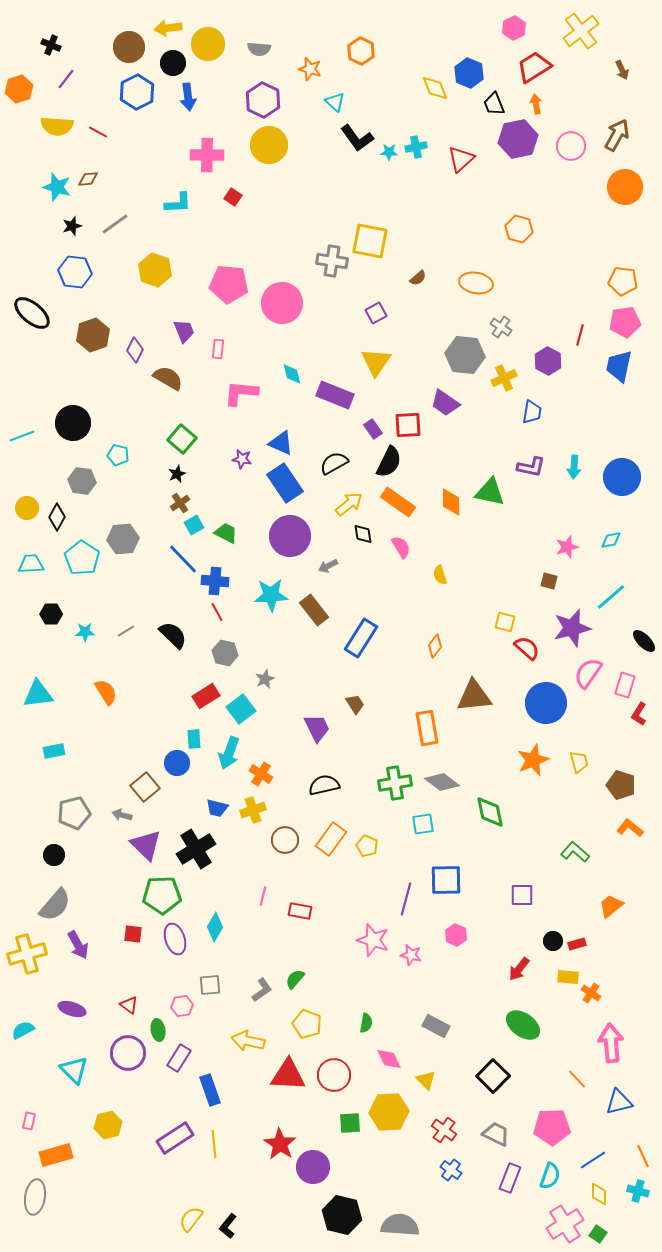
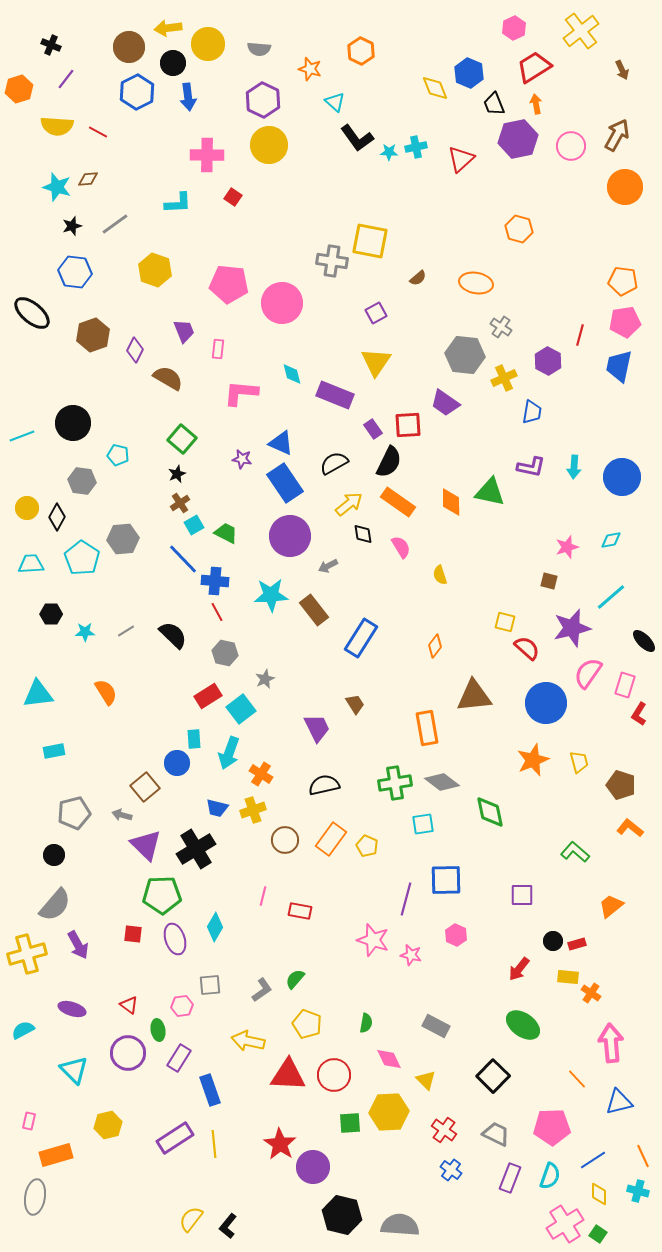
red rectangle at (206, 696): moved 2 px right
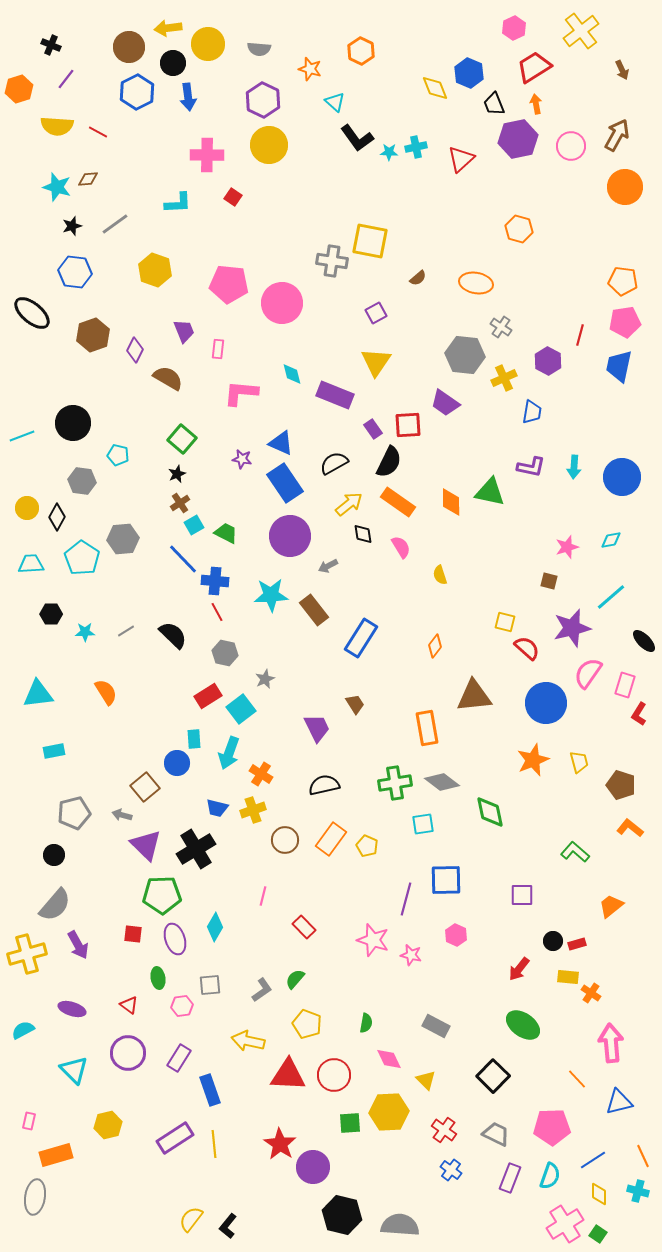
red rectangle at (300, 911): moved 4 px right, 16 px down; rotated 35 degrees clockwise
green ellipse at (158, 1030): moved 52 px up
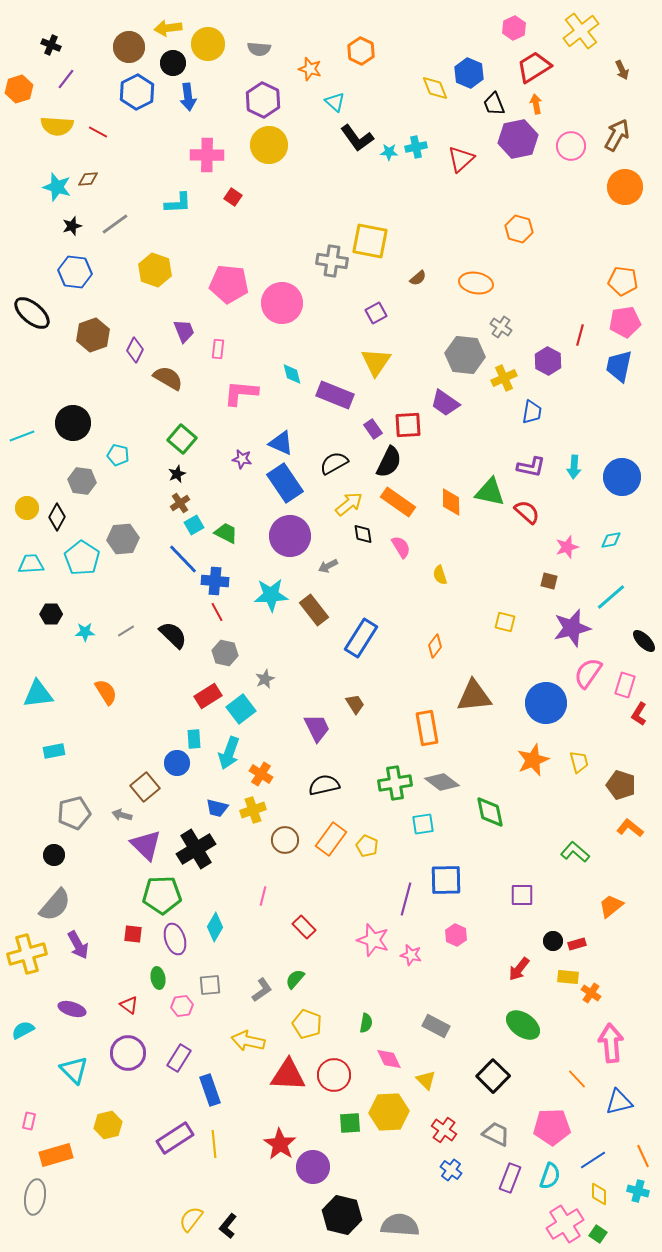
red semicircle at (527, 648): moved 136 px up
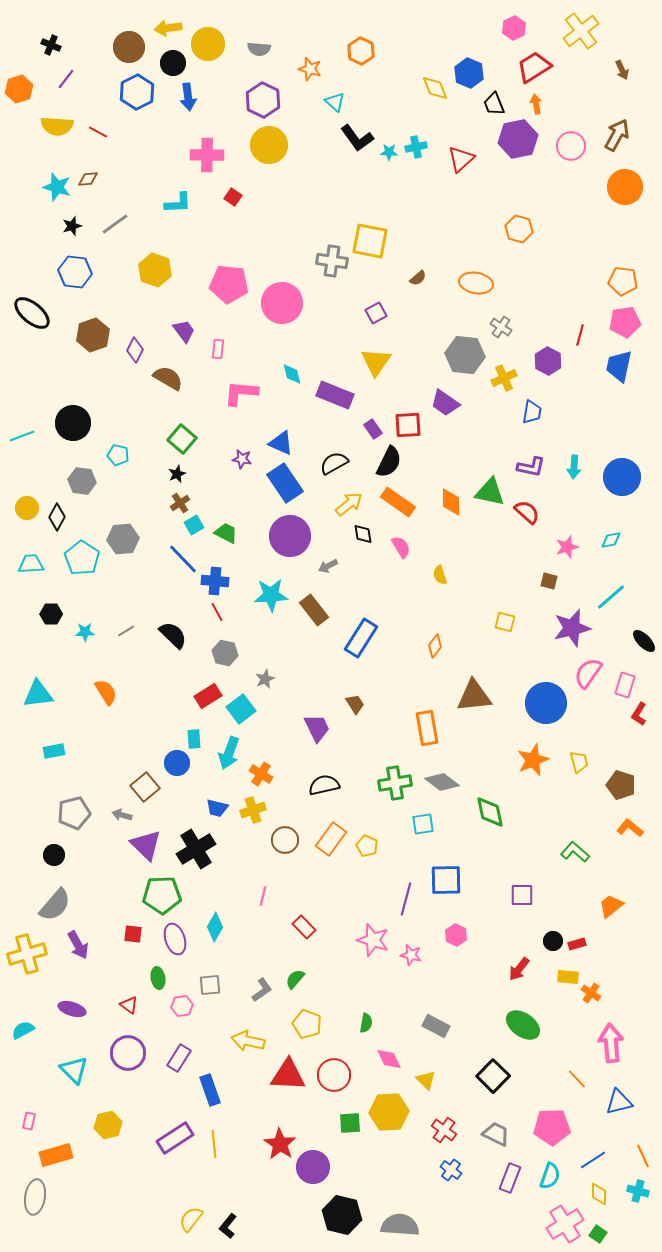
purple trapezoid at (184, 331): rotated 15 degrees counterclockwise
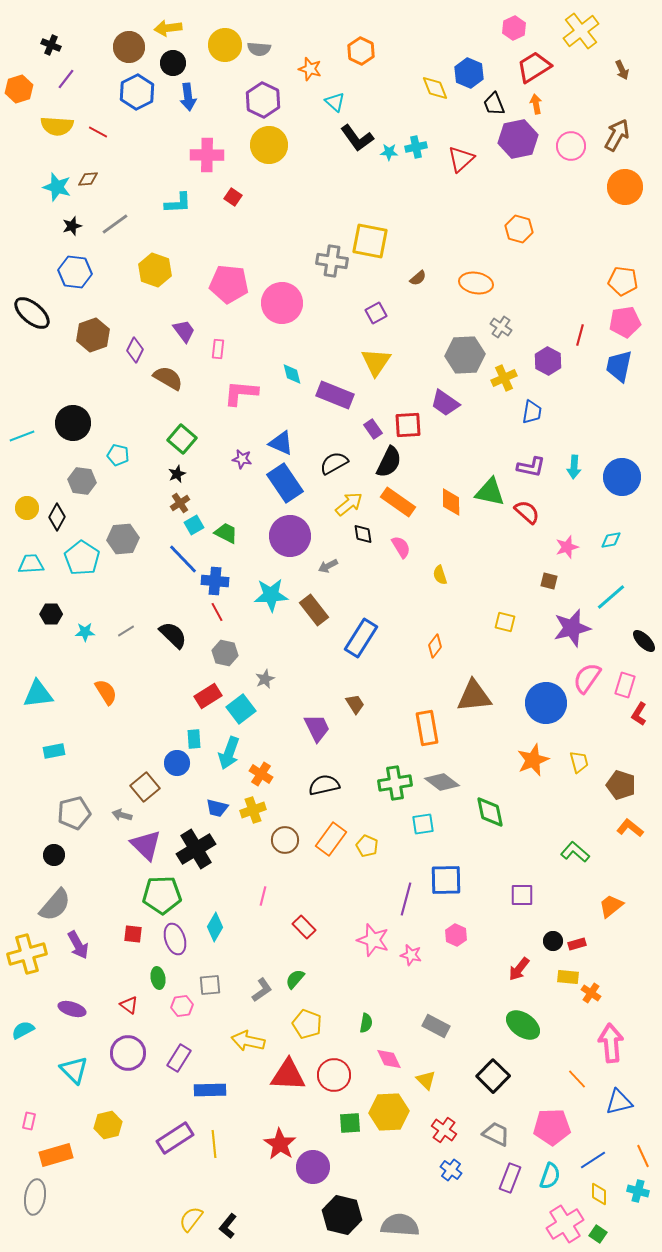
yellow circle at (208, 44): moved 17 px right, 1 px down
gray hexagon at (465, 355): rotated 9 degrees counterclockwise
pink semicircle at (588, 673): moved 1 px left, 5 px down
blue rectangle at (210, 1090): rotated 72 degrees counterclockwise
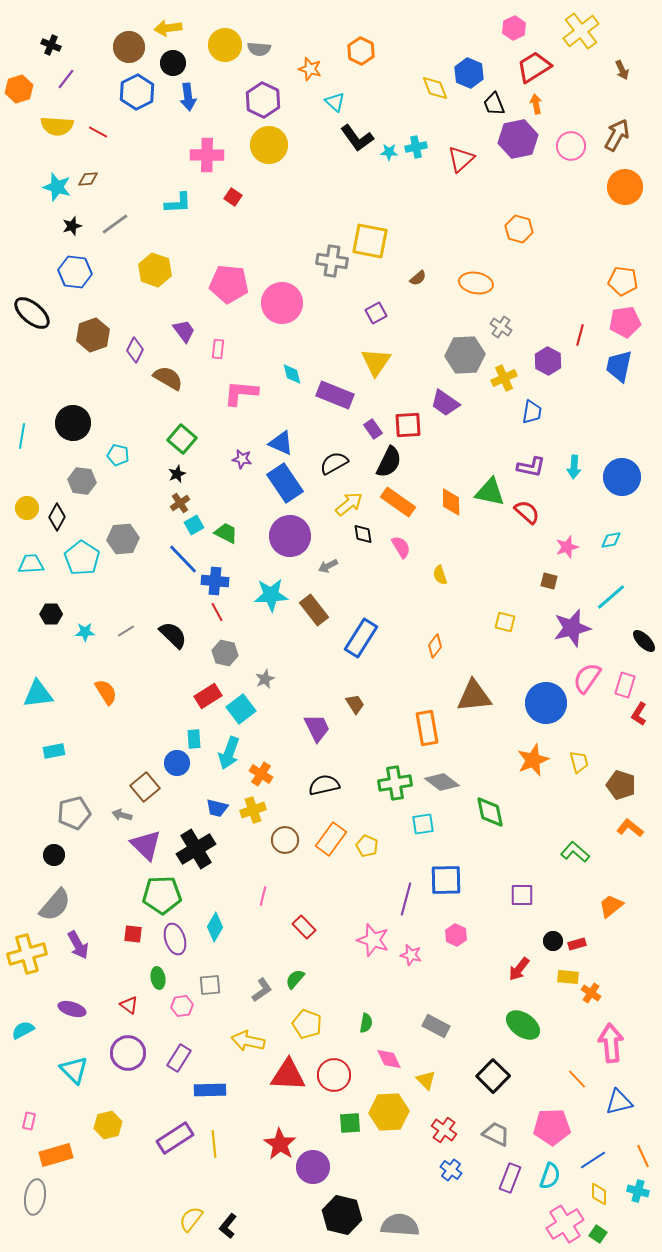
cyan line at (22, 436): rotated 60 degrees counterclockwise
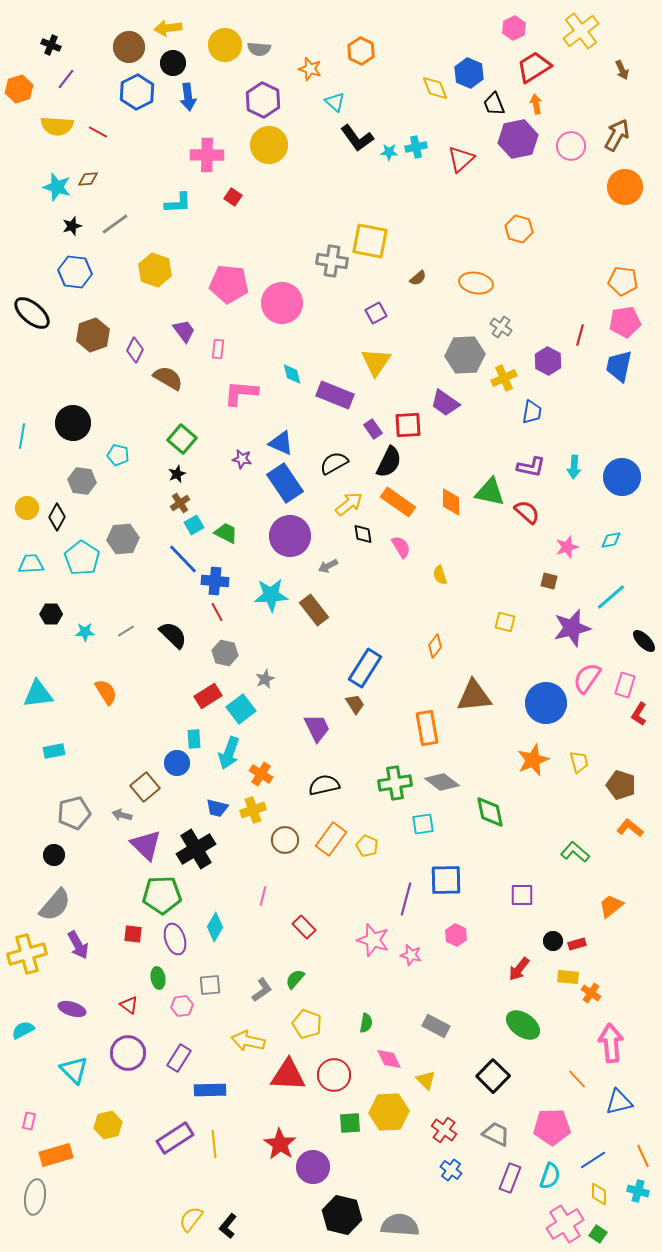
blue rectangle at (361, 638): moved 4 px right, 30 px down
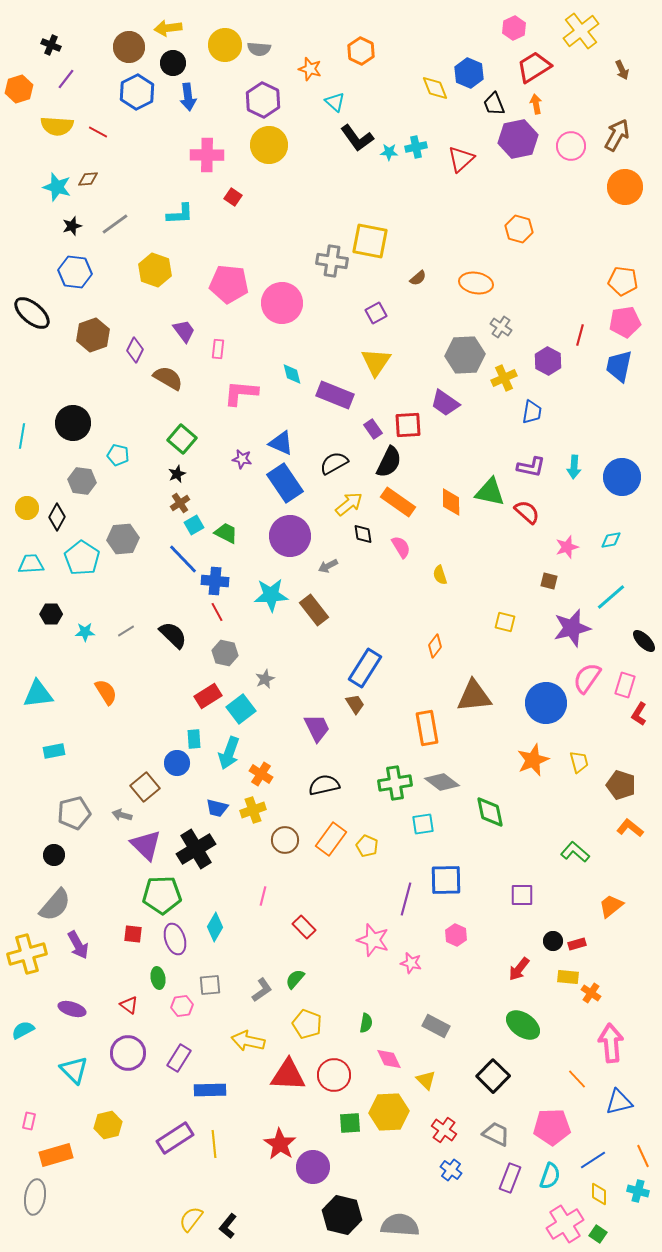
cyan L-shape at (178, 203): moved 2 px right, 11 px down
pink star at (411, 955): moved 8 px down
